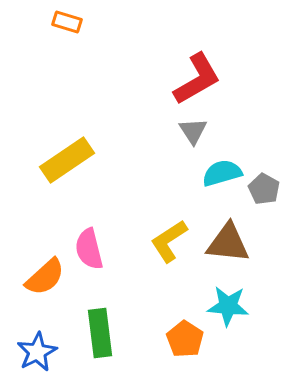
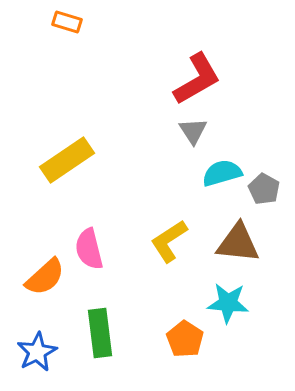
brown triangle: moved 10 px right
cyan star: moved 3 px up
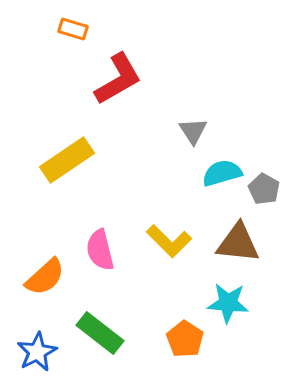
orange rectangle: moved 6 px right, 7 px down
red L-shape: moved 79 px left
yellow L-shape: rotated 102 degrees counterclockwise
pink semicircle: moved 11 px right, 1 px down
green rectangle: rotated 45 degrees counterclockwise
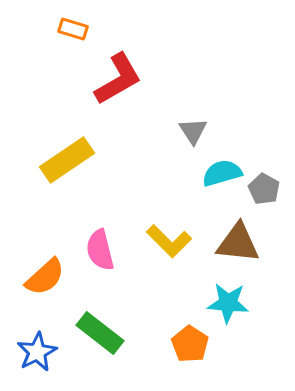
orange pentagon: moved 5 px right, 5 px down
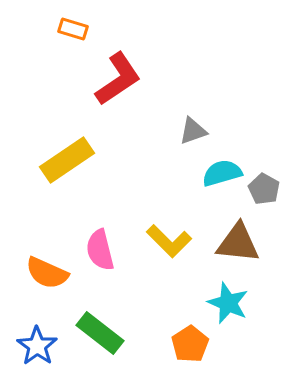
red L-shape: rotated 4 degrees counterclockwise
gray triangle: rotated 44 degrees clockwise
orange semicircle: moved 2 px right, 4 px up; rotated 66 degrees clockwise
cyan star: rotated 18 degrees clockwise
orange pentagon: rotated 6 degrees clockwise
blue star: moved 6 px up; rotated 9 degrees counterclockwise
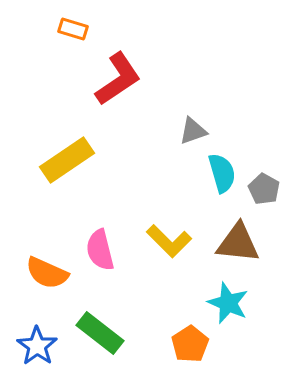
cyan semicircle: rotated 90 degrees clockwise
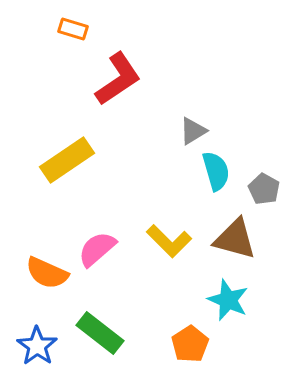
gray triangle: rotated 12 degrees counterclockwise
cyan semicircle: moved 6 px left, 2 px up
brown triangle: moved 3 px left, 4 px up; rotated 9 degrees clockwise
pink semicircle: moved 3 px left, 1 px up; rotated 63 degrees clockwise
cyan star: moved 3 px up
